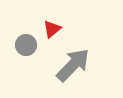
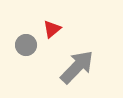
gray arrow: moved 4 px right, 2 px down
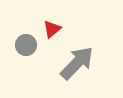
gray arrow: moved 4 px up
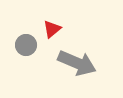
gray arrow: rotated 69 degrees clockwise
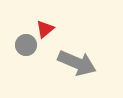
red triangle: moved 7 px left
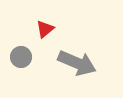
gray circle: moved 5 px left, 12 px down
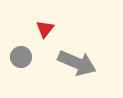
red triangle: rotated 12 degrees counterclockwise
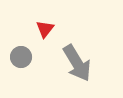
gray arrow: rotated 36 degrees clockwise
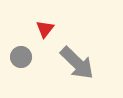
gray arrow: rotated 15 degrees counterclockwise
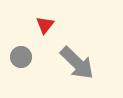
red triangle: moved 4 px up
